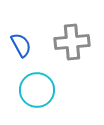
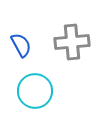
cyan circle: moved 2 px left, 1 px down
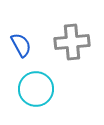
cyan circle: moved 1 px right, 2 px up
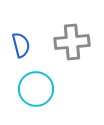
blue semicircle: rotated 15 degrees clockwise
